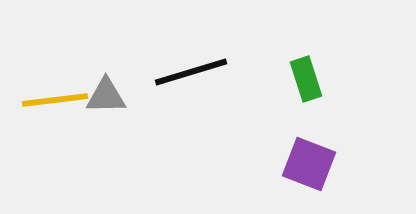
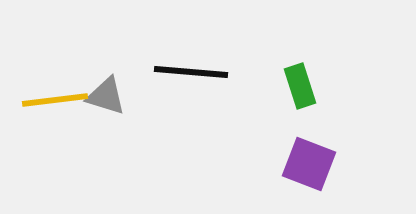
black line: rotated 22 degrees clockwise
green rectangle: moved 6 px left, 7 px down
gray triangle: rotated 18 degrees clockwise
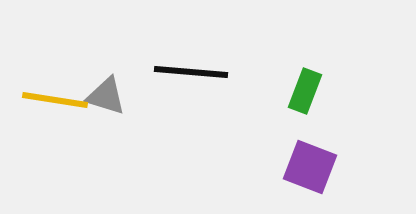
green rectangle: moved 5 px right, 5 px down; rotated 39 degrees clockwise
yellow line: rotated 16 degrees clockwise
purple square: moved 1 px right, 3 px down
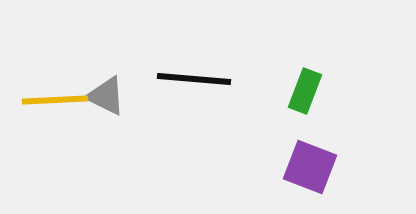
black line: moved 3 px right, 7 px down
gray triangle: rotated 9 degrees clockwise
yellow line: rotated 12 degrees counterclockwise
